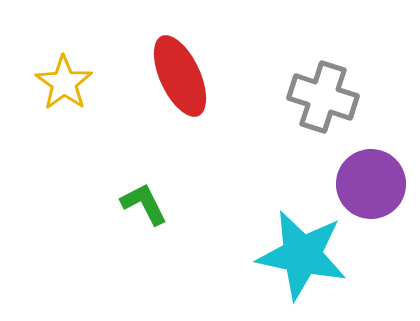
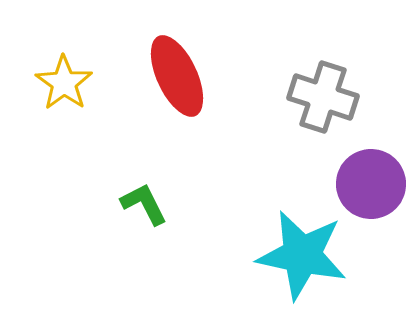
red ellipse: moved 3 px left
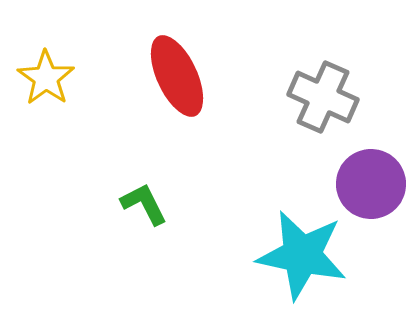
yellow star: moved 18 px left, 5 px up
gray cross: rotated 6 degrees clockwise
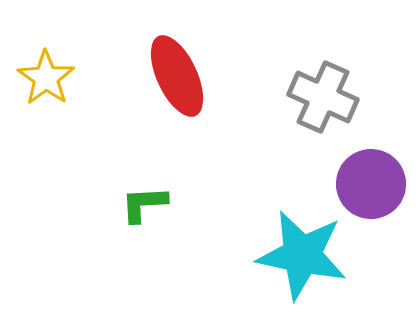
green L-shape: rotated 66 degrees counterclockwise
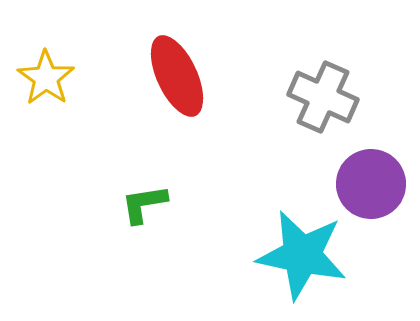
green L-shape: rotated 6 degrees counterclockwise
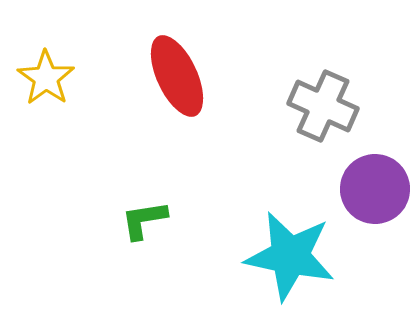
gray cross: moved 9 px down
purple circle: moved 4 px right, 5 px down
green L-shape: moved 16 px down
cyan star: moved 12 px left, 1 px down
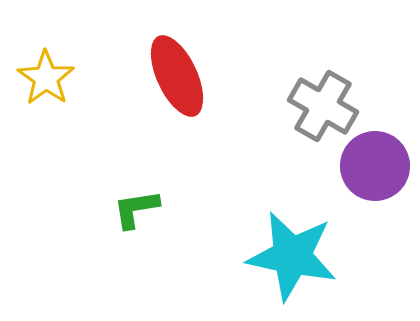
gray cross: rotated 6 degrees clockwise
purple circle: moved 23 px up
green L-shape: moved 8 px left, 11 px up
cyan star: moved 2 px right
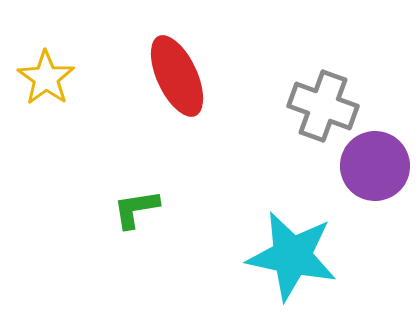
gray cross: rotated 10 degrees counterclockwise
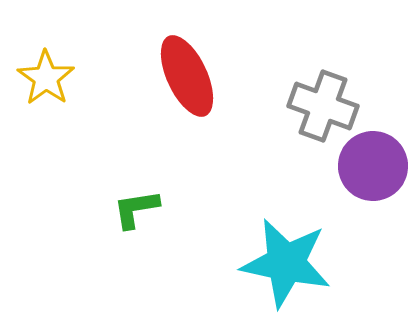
red ellipse: moved 10 px right
purple circle: moved 2 px left
cyan star: moved 6 px left, 7 px down
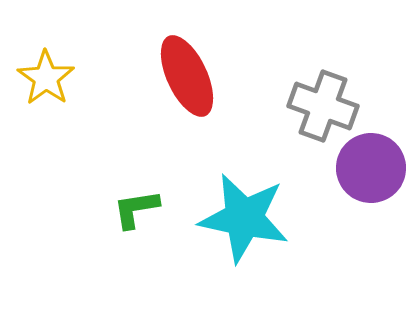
purple circle: moved 2 px left, 2 px down
cyan star: moved 42 px left, 45 px up
